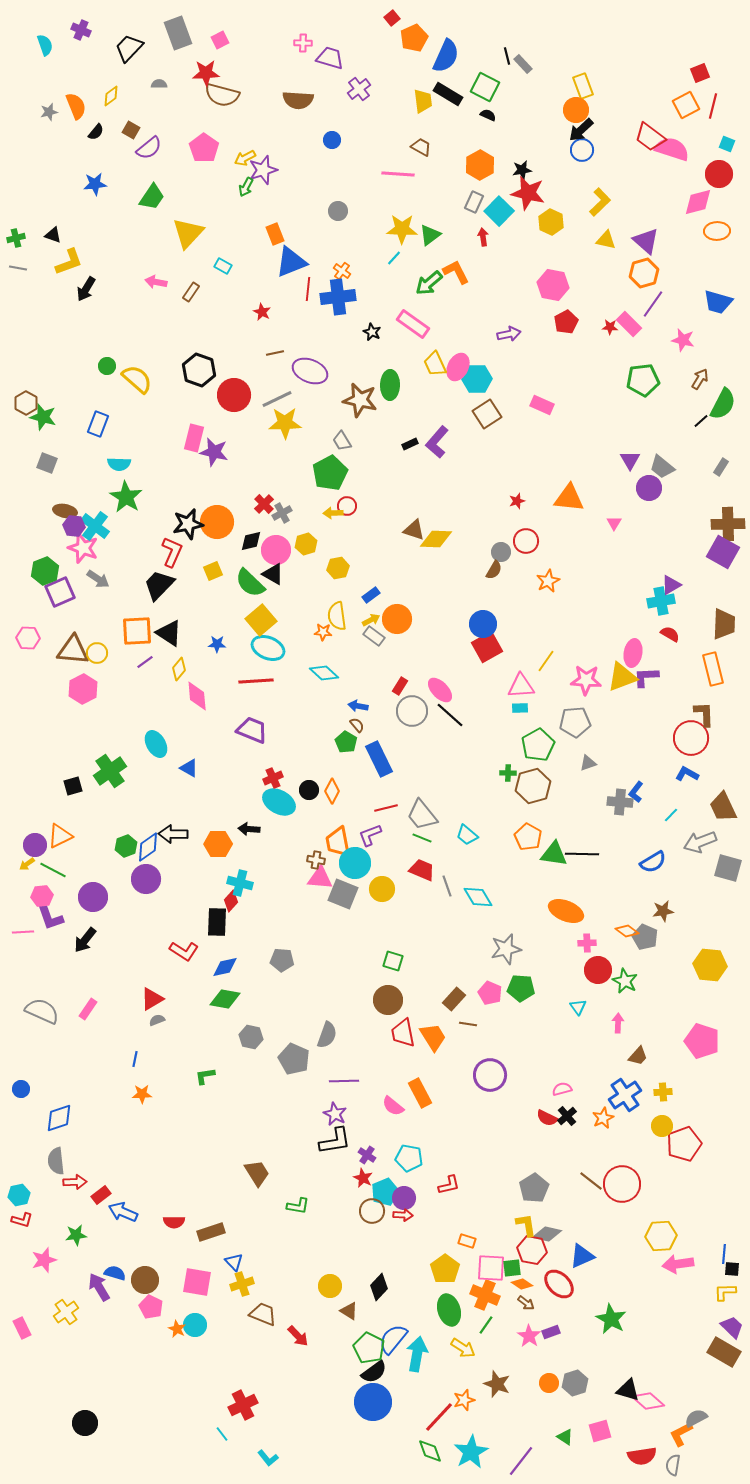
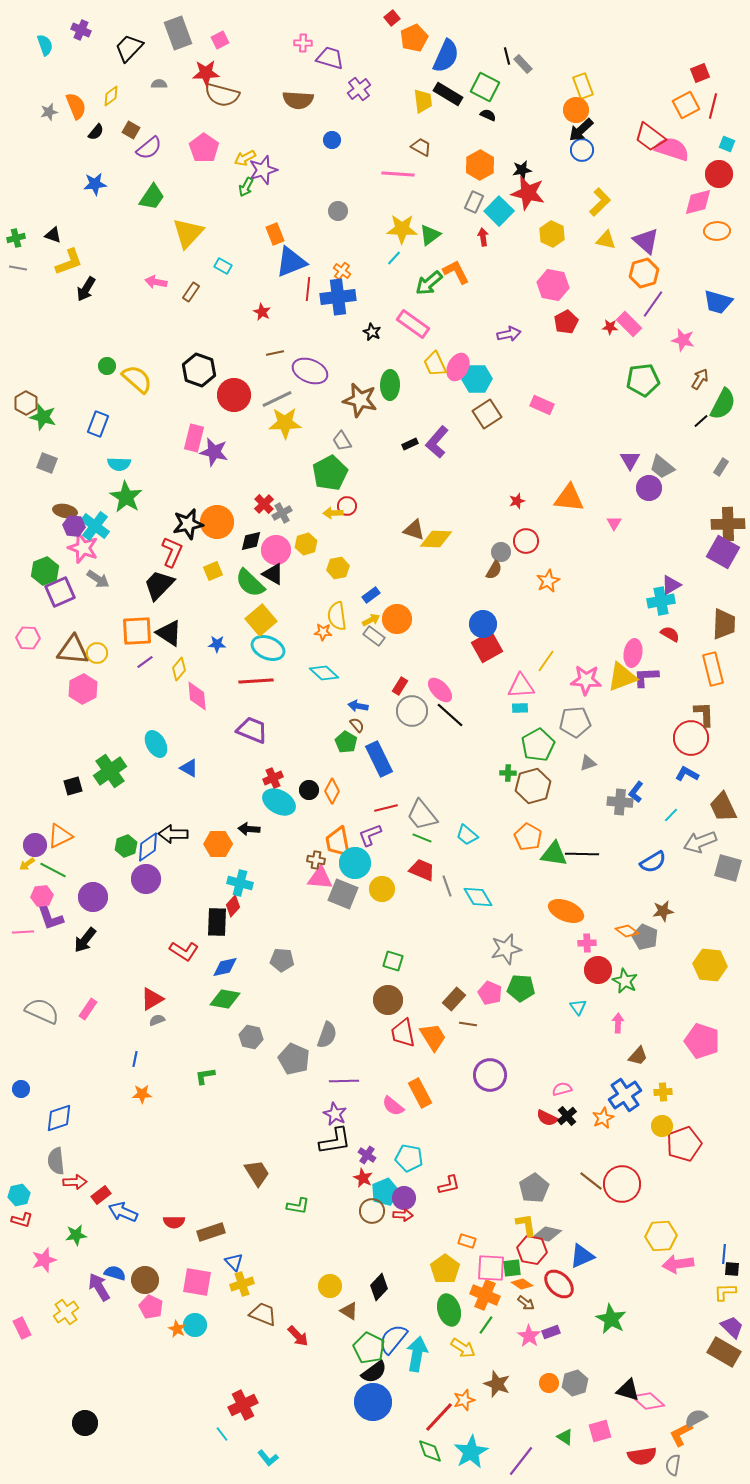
yellow hexagon at (551, 222): moved 1 px right, 12 px down
red diamond at (231, 901): moved 2 px right, 5 px down
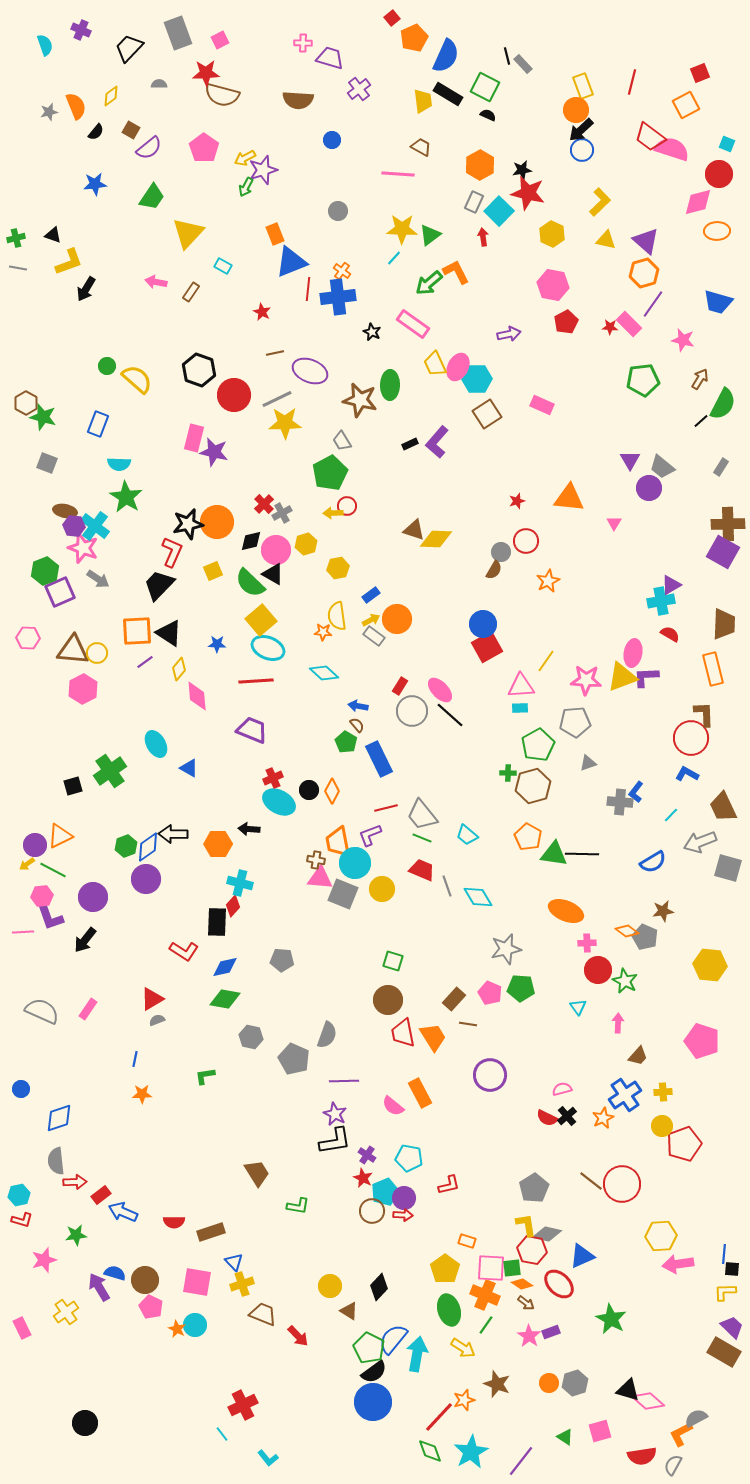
red line at (713, 106): moved 81 px left, 24 px up
gray semicircle at (673, 1465): rotated 20 degrees clockwise
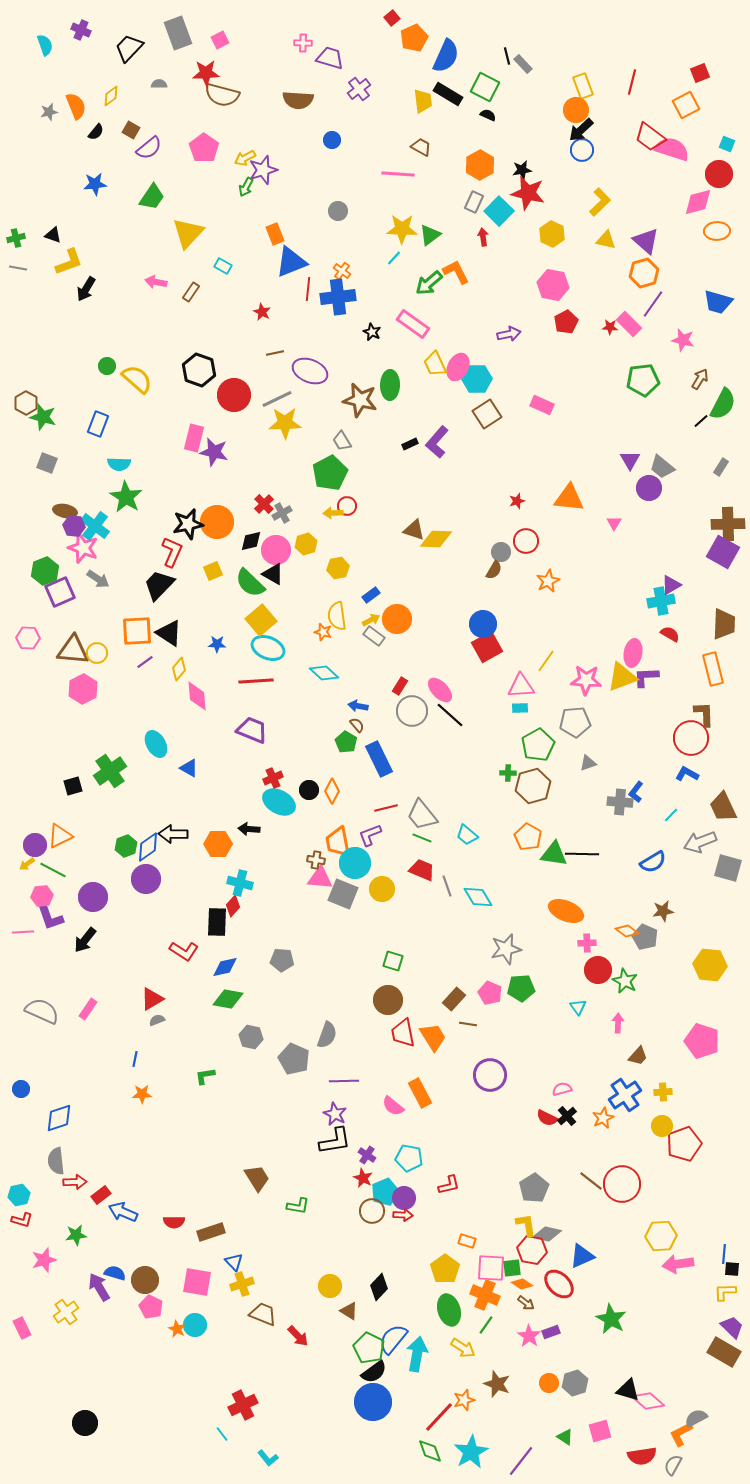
orange star at (323, 632): rotated 12 degrees clockwise
green pentagon at (521, 988): rotated 8 degrees counterclockwise
green diamond at (225, 999): moved 3 px right
brown trapezoid at (257, 1173): moved 5 px down
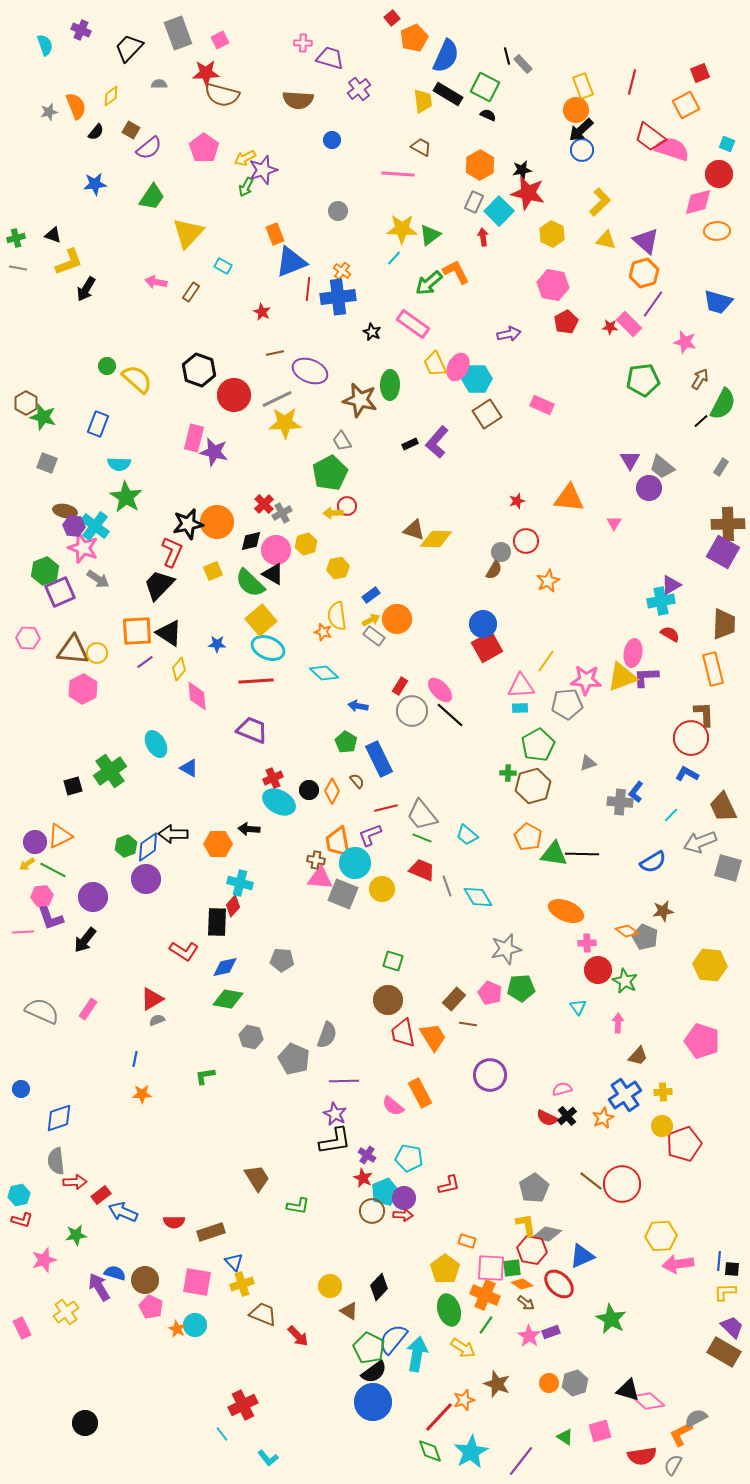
pink star at (683, 340): moved 2 px right, 2 px down
gray pentagon at (575, 722): moved 8 px left, 18 px up
brown semicircle at (357, 725): moved 56 px down
purple circle at (35, 845): moved 3 px up
blue line at (724, 1254): moved 5 px left, 7 px down
